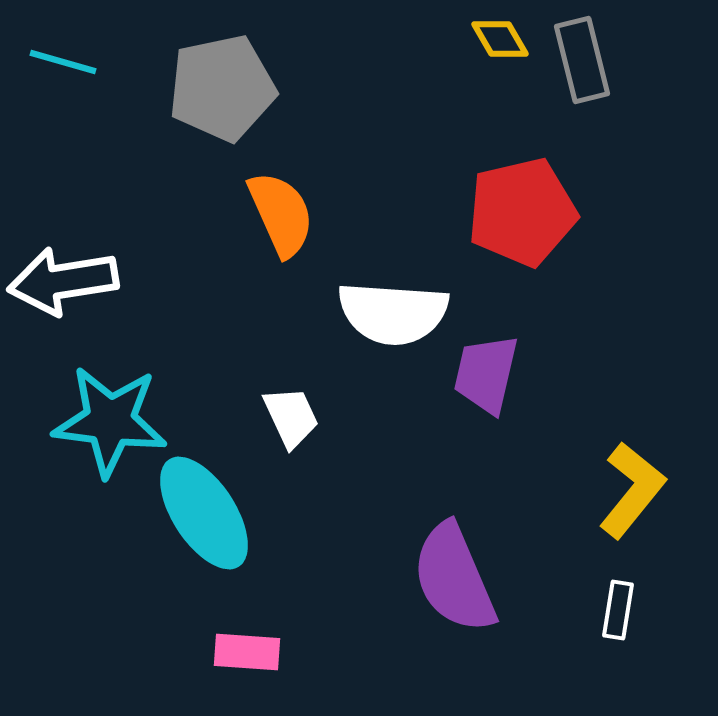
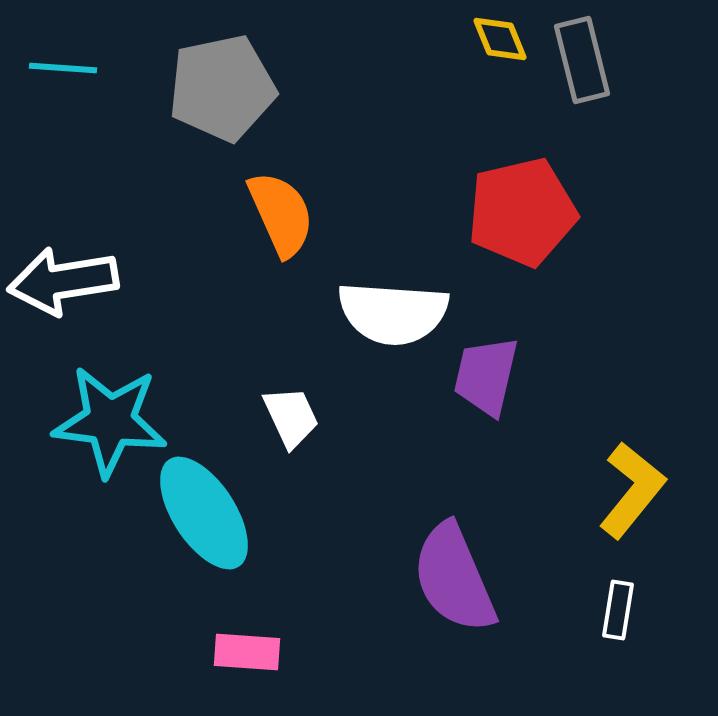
yellow diamond: rotated 8 degrees clockwise
cyan line: moved 6 px down; rotated 12 degrees counterclockwise
purple trapezoid: moved 2 px down
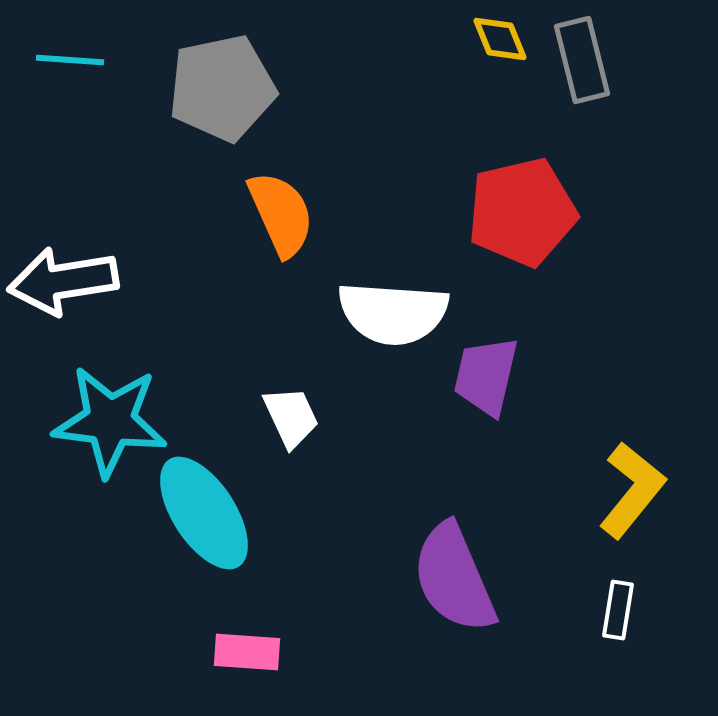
cyan line: moved 7 px right, 8 px up
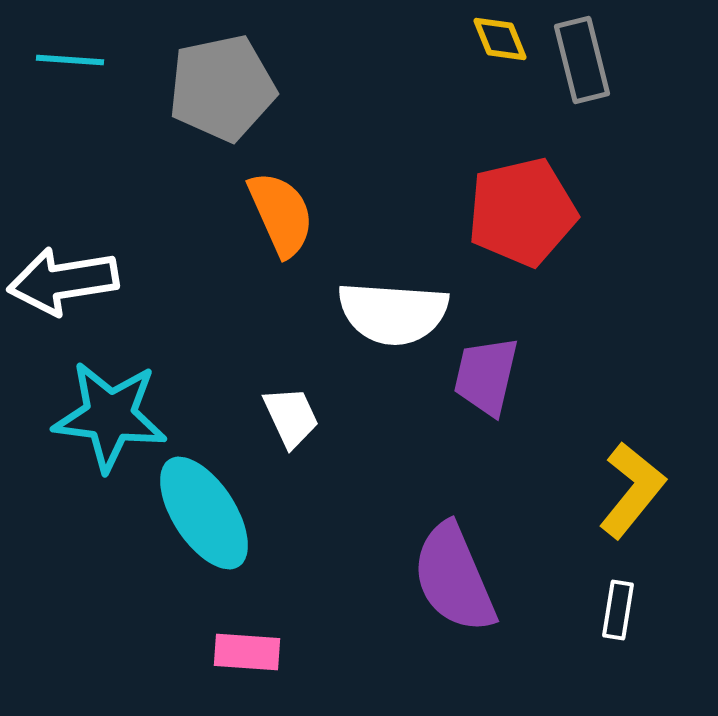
cyan star: moved 5 px up
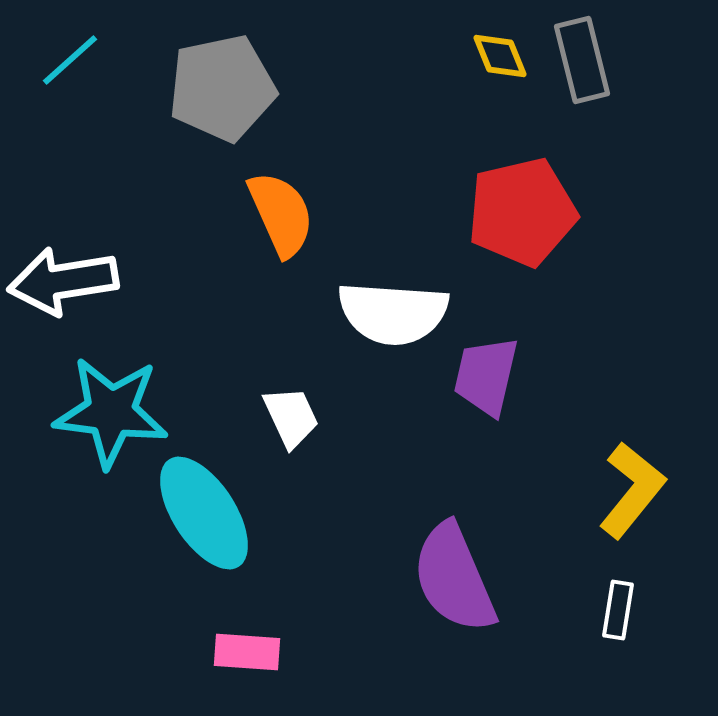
yellow diamond: moved 17 px down
cyan line: rotated 46 degrees counterclockwise
cyan star: moved 1 px right, 4 px up
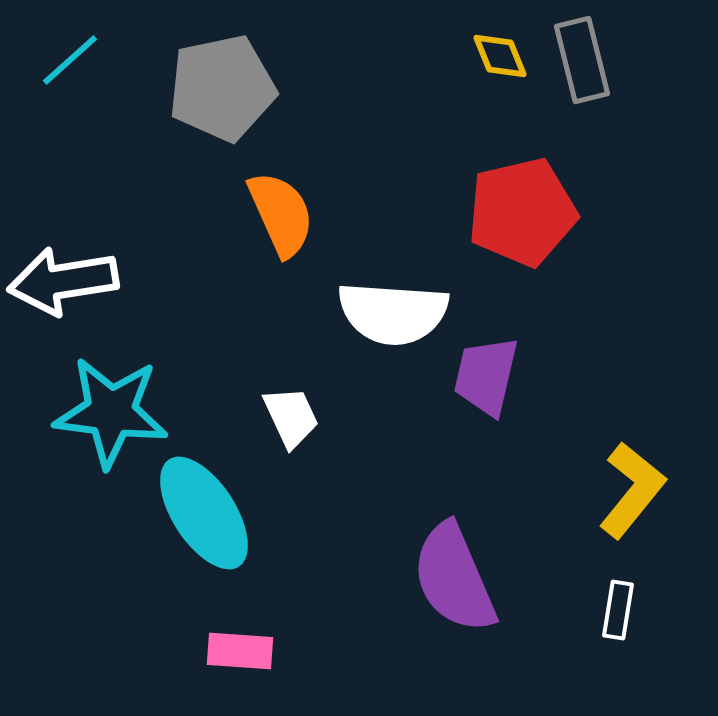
pink rectangle: moved 7 px left, 1 px up
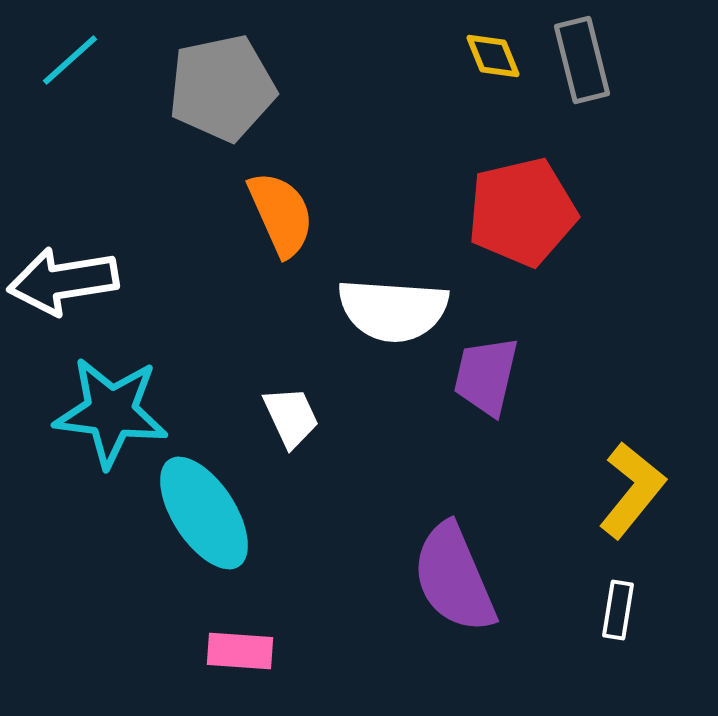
yellow diamond: moved 7 px left
white semicircle: moved 3 px up
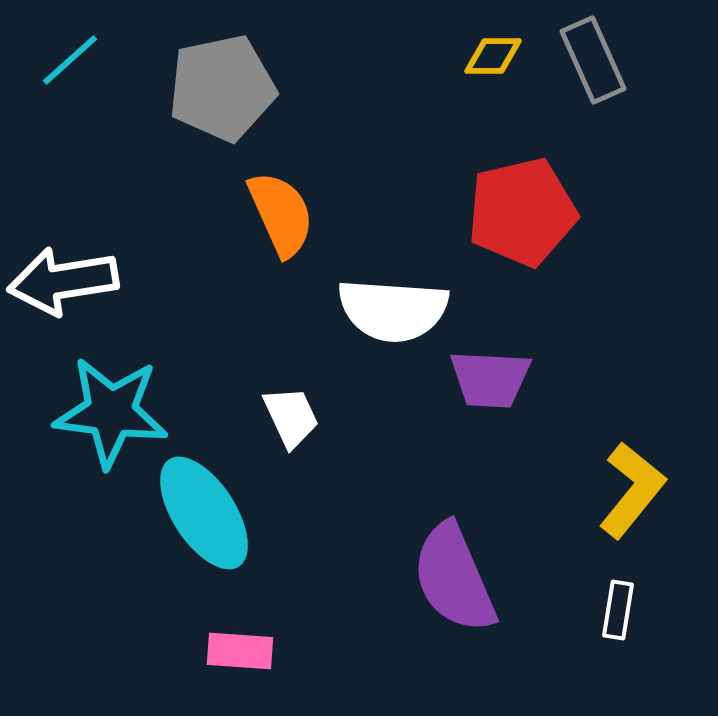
yellow diamond: rotated 68 degrees counterclockwise
gray rectangle: moved 11 px right; rotated 10 degrees counterclockwise
purple trapezoid: moved 4 px right, 3 px down; rotated 100 degrees counterclockwise
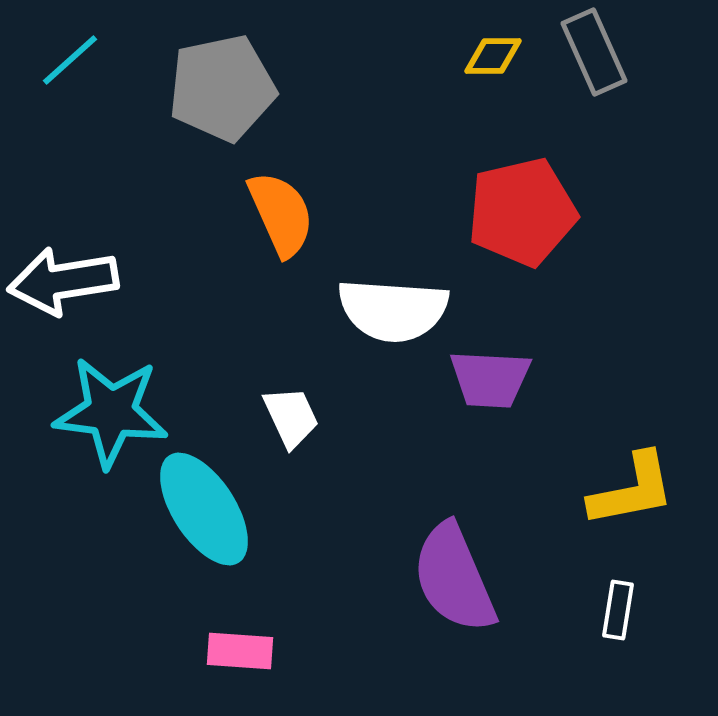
gray rectangle: moved 1 px right, 8 px up
yellow L-shape: rotated 40 degrees clockwise
cyan ellipse: moved 4 px up
